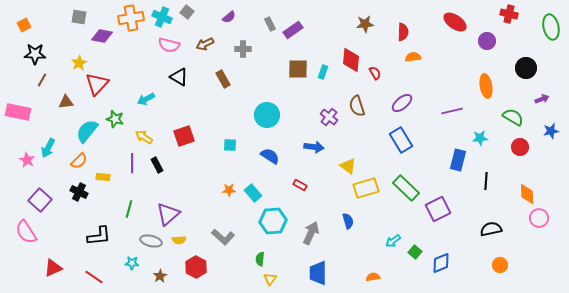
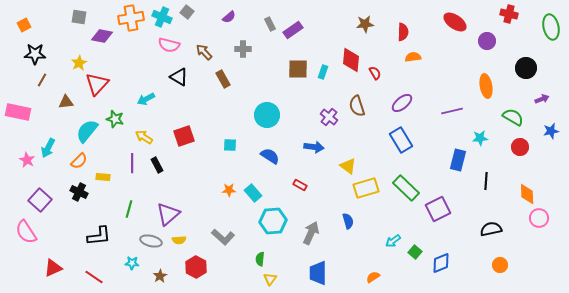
brown arrow at (205, 44): moved 1 px left, 8 px down; rotated 72 degrees clockwise
orange semicircle at (373, 277): rotated 24 degrees counterclockwise
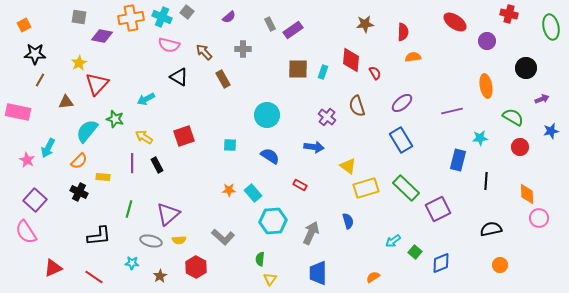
brown line at (42, 80): moved 2 px left
purple cross at (329, 117): moved 2 px left
purple square at (40, 200): moved 5 px left
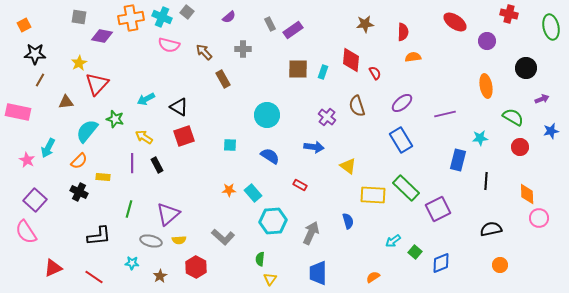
black triangle at (179, 77): moved 30 px down
purple line at (452, 111): moved 7 px left, 3 px down
yellow rectangle at (366, 188): moved 7 px right, 7 px down; rotated 20 degrees clockwise
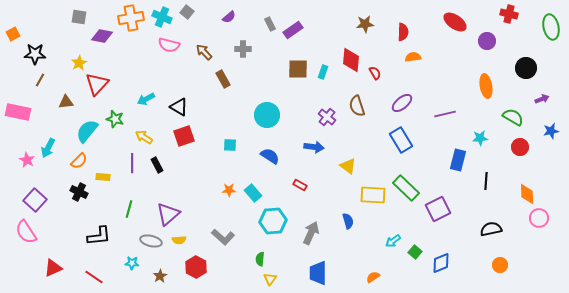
orange square at (24, 25): moved 11 px left, 9 px down
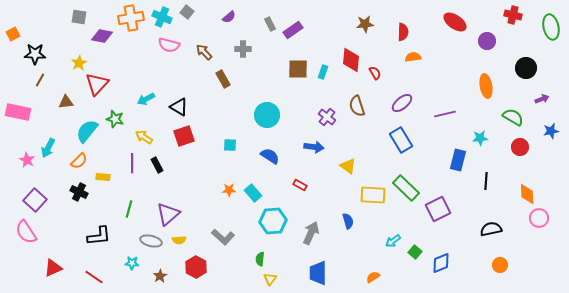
red cross at (509, 14): moved 4 px right, 1 px down
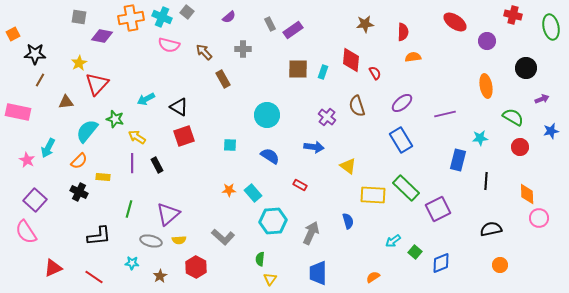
yellow arrow at (144, 137): moved 7 px left
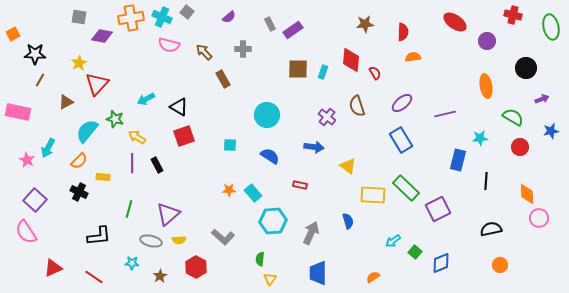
brown triangle at (66, 102): rotated 21 degrees counterclockwise
red rectangle at (300, 185): rotated 16 degrees counterclockwise
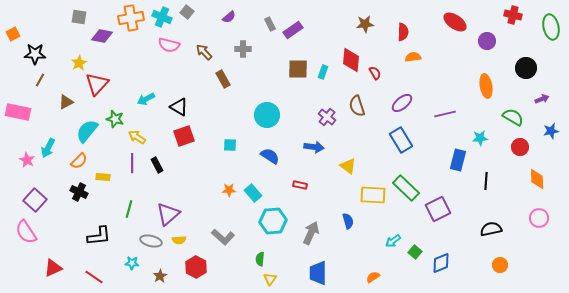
orange diamond at (527, 194): moved 10 px right, 15 px up
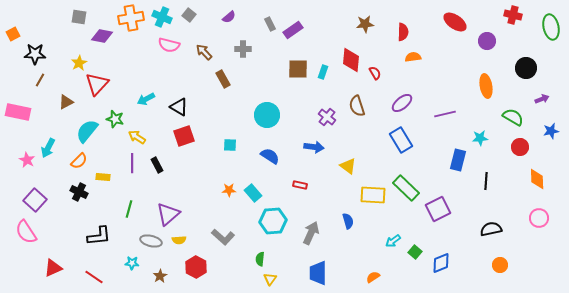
gray square at (187, 12): moved 2 px right, 3 px down
